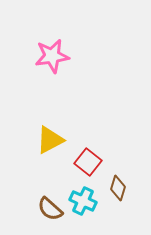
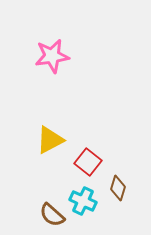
brown semicircle: moved 2 px right, 6 px down
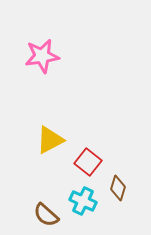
pink star: moved 10 px left
brown semicircle: moved 6 px left
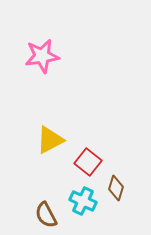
brown diamond: moved 2 px left
brown semicircle: rotated 20 degrees clockwise
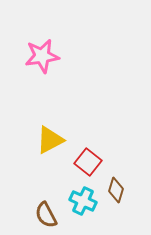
brown diamond: moved 2 px down
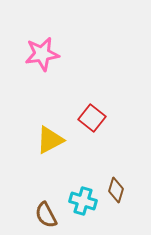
pink star: moved 2 px up
red square: moved 4 px right, 44 px up
cyan cross: rotated 8 degrees counterclockwise
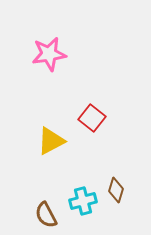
pink star: moved 7 px right
yellow triangle: moved 1 px right, 1 px down
cyan cross: rotated 32 degrees counterclockwise
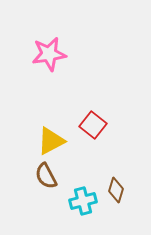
red square: moved 1 px right, 7 px down
brown semicircle: moved 39 px up
